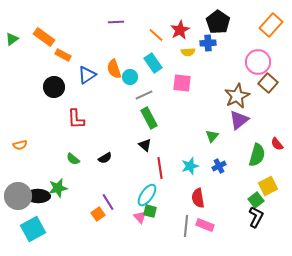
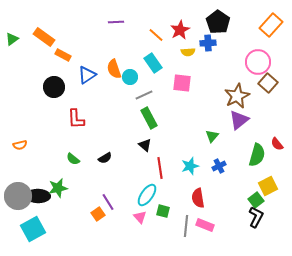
green square at (150, 211): moved 13 px right
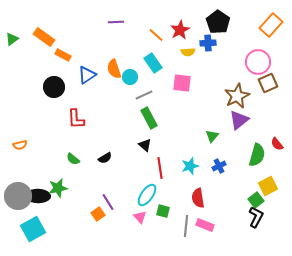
brown square at (268, 83): rotated 24 degrees clockwise
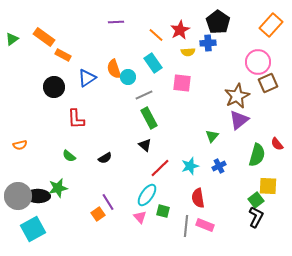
blue triangle at (87, 75): moved 3 px down
cyan circle at (130, 77): moved 2 px left
green semicircle at (73, 159): moved 4 px left, 3 px up
red line at (160, 168): rotated 55 degrees clockwise
yellow square at (268, 186): rotated 30 degrees clockwise
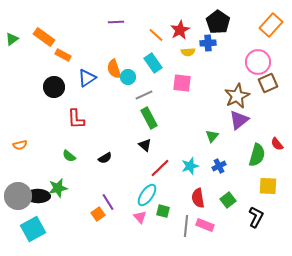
green square at (256, 200): moved 28 px left
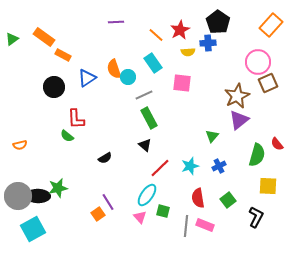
green semicircle at (69, 156): moved 2 px left, 20 px up
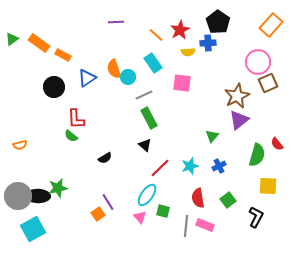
orange rectangle at (44, 37): moved 5 px left, 6 px down
green semicircle at (67, 136): moved 4 px right
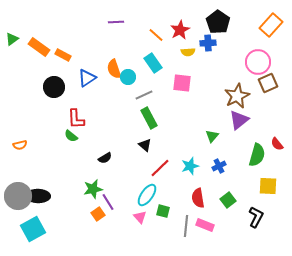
orange rectangle at (39, 43): moved 4 px down
green star at (58, 188): moved 35 px right, 1 px down
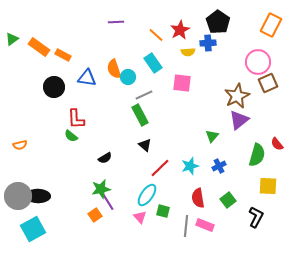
orange rectangle at (271, 25): rotated 15 degrees counterclockwise
blue triangle at (87, 78): rotated 42 degrees clockwise
green rectangle at (149, 118): moved 9 px left, 3 px up
green star at (93, 189): moved 8 px right
orange square at (98, 214): moved 3 px left, 1 px down
